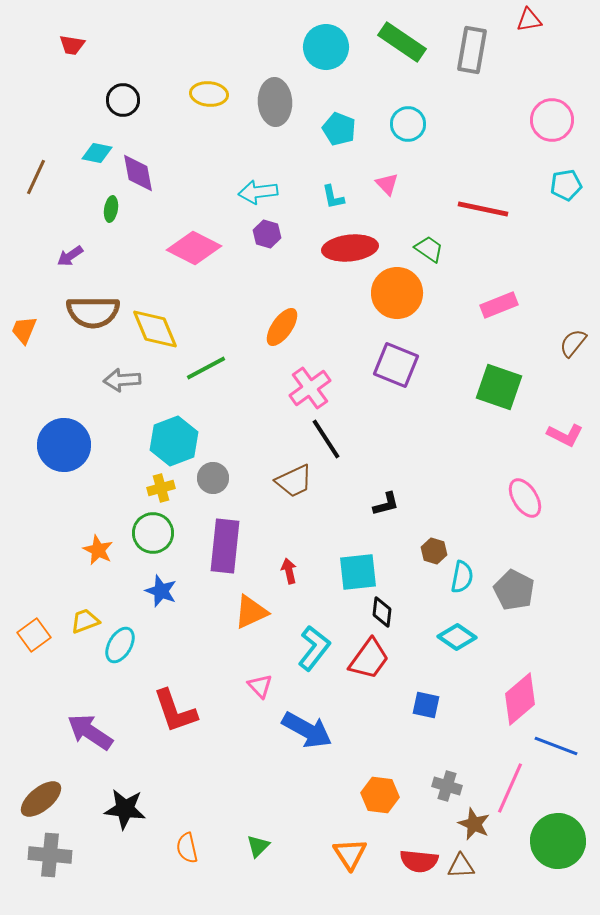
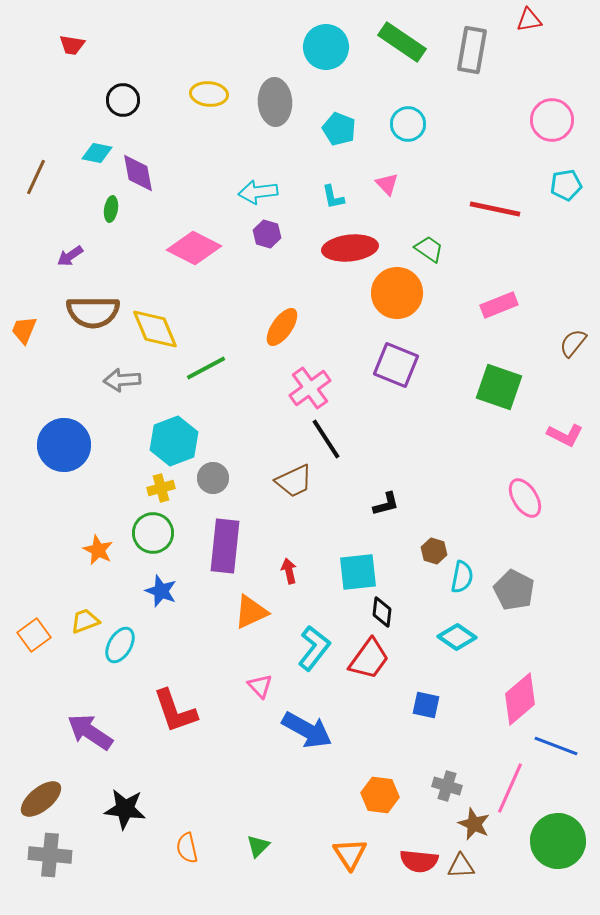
red line at (483, 209): moved 12 px right
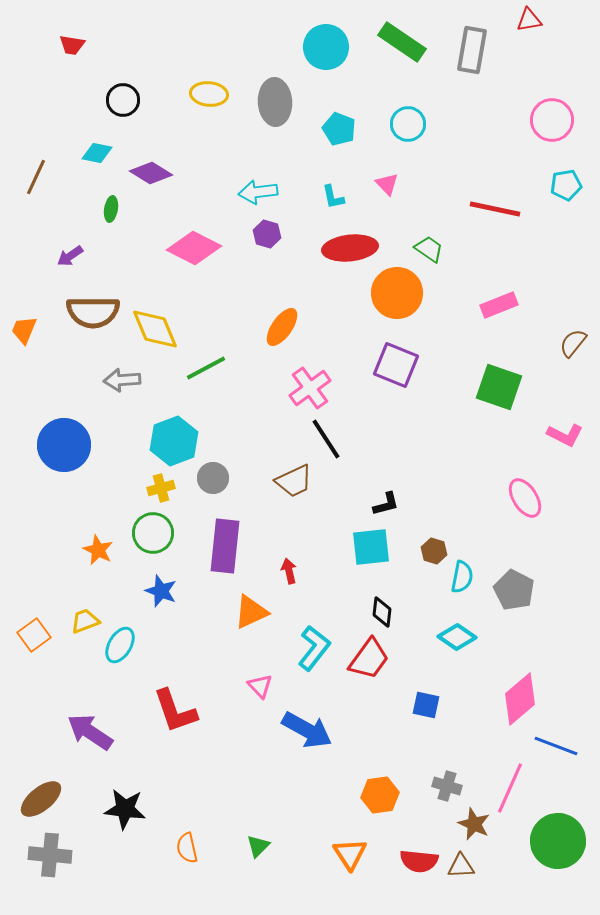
purple diamond at (138, 173): moved 13 px right; rotated 48 degrees counterclockwise
cyan square at (358, 572): moved 13 px right, 25 px up
orange hexagon at (380, 795): rotated 15 degrees counterclockwise
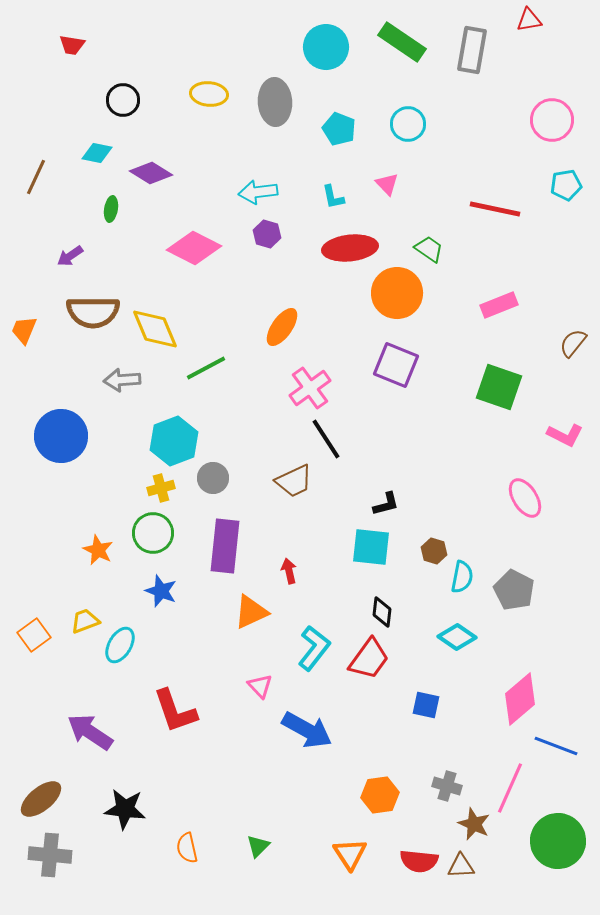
blue circle at (64, 445): moved 3 px left, 9 px up
cyan square at (371, 547): rotated 12 degrees clockwise
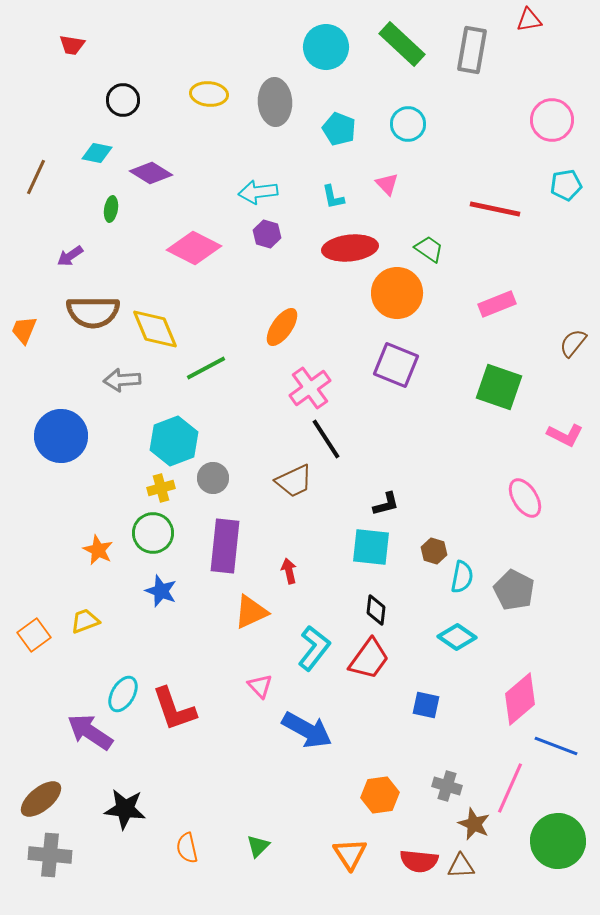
green rectangle at (402, 42): moved 2 px down; rotated 9 degrees clockwise
pink rectangle at (499, 305): moved 2 px left, 1 px up
black diamond at (382, 612): moved 6 px left, 2 px up
cyan ellipse at (120, 645): moved 3 px right, 49 px down
red L-shape at (175, 711): moved 1 px left, 2 px up
